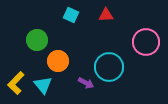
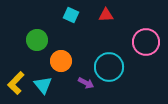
orange circle: moved 3 px right
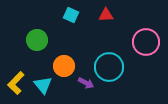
orange circle: moved 3 px right, 5 px down
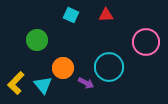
orange circle: moved 1 px left, 2 px down
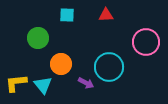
cyan square: moved 4 px left; rotated 21 degrees counterclockwise
green circle: moved 1 px right, 2 px up
orange circle: moved 2 px left, 4 px up
yellow L-shape: rotated 40 degrees clockwise
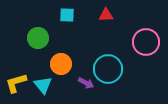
cyan circle: moved 1 px left, 2 px down
yellow L-shape: rotated 10 degrees counterclockwise
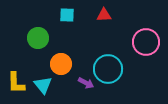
red triangle: moved 2 px left
yellow L-shape: rotated 75 degrees counterclockwise
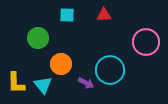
cyan circle: moved 2 px right, 1 px down
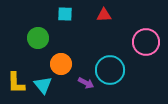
cyan square: moved 2 px left, 1 px up
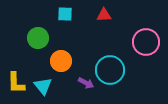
orange circle: moved 3 px up
cyan triangle: moved 1 px down
